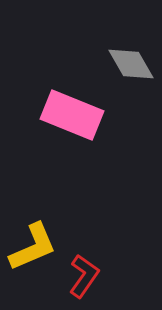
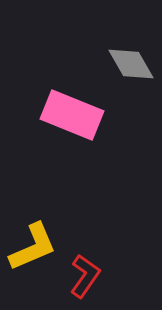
red L-shape: moved 1 px right
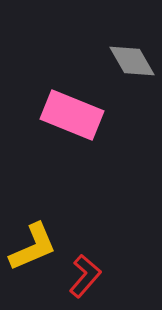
gray diamond: moved 1 px right, 3 px up
red L-shape: rotated 6 degrees clockwise
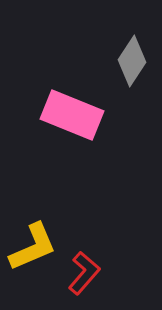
gray diamond: rotated 63 degrees clockwise
red L-shape: moved 1 px left, 3 px up
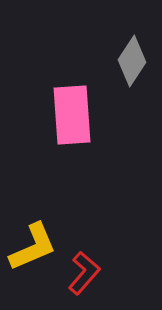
pink rectangle: rotated 64 degrees clockwise
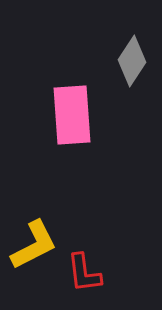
yellow L-shape: moved 1 px right, 2 px up; rotated 4 degrees counterclockwise
red L-shape: rotated 132 degrees clockwise
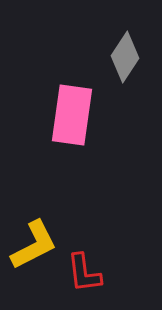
gray diamond: moved 7 px left, 4 px up
pink rectangle: rotated 12 degrees clockwise
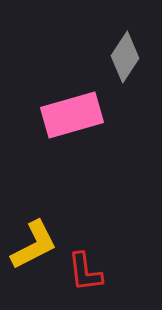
pink rectangle: rotated 66 degrees clockwise
red L-shape: moved 1 px right, 1 px up
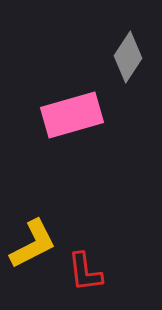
gray diamond: moved 3 px right
yellow L-shape: moved 1 px left, 1 px up
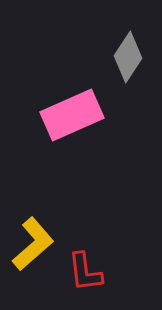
pink rectangle: rotated 8 degrees counterclockwise
yellow L-shape: rotated 14 degrees counterclockwise
